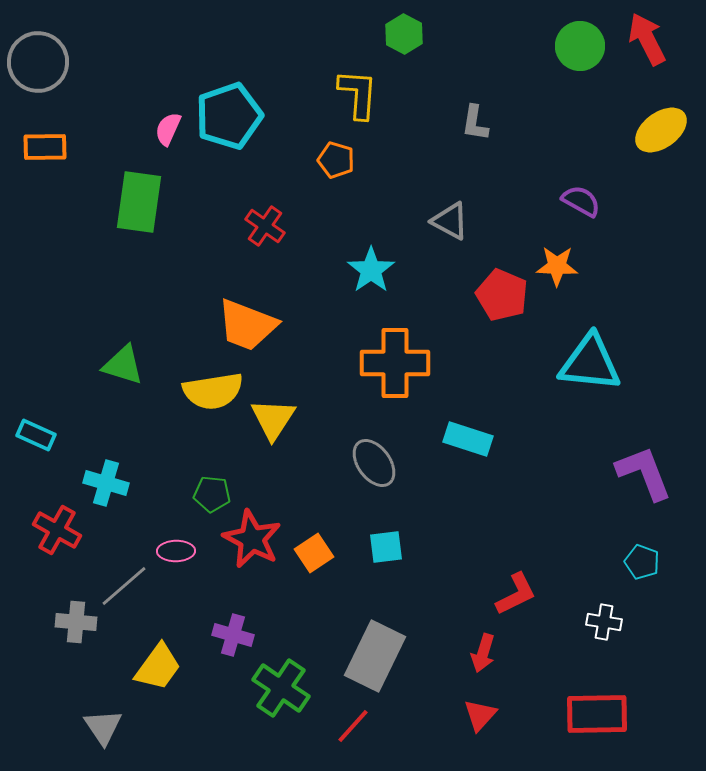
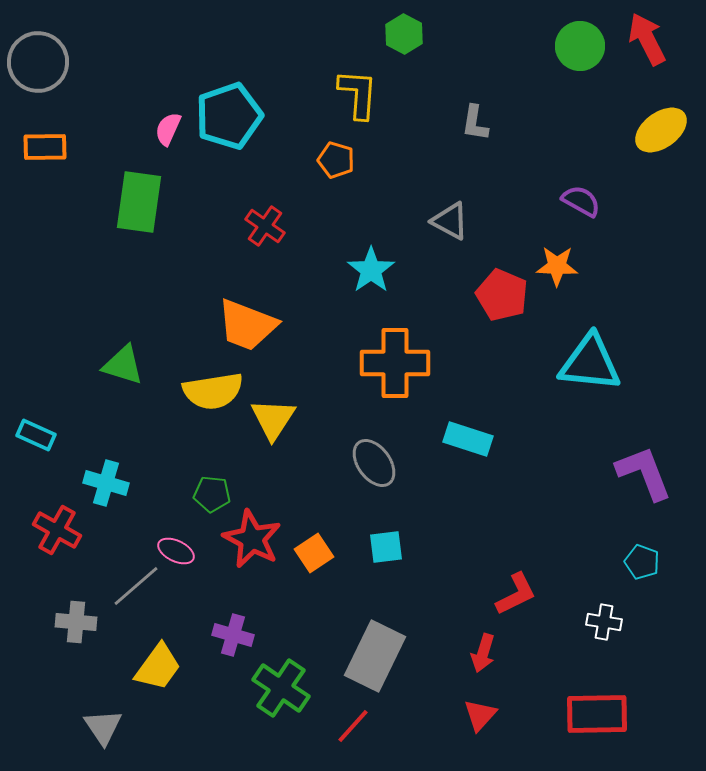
pink ellipse at (176, 551): rotated 27 degrees clockwise
gray line at (124, 586): moved 12 px right
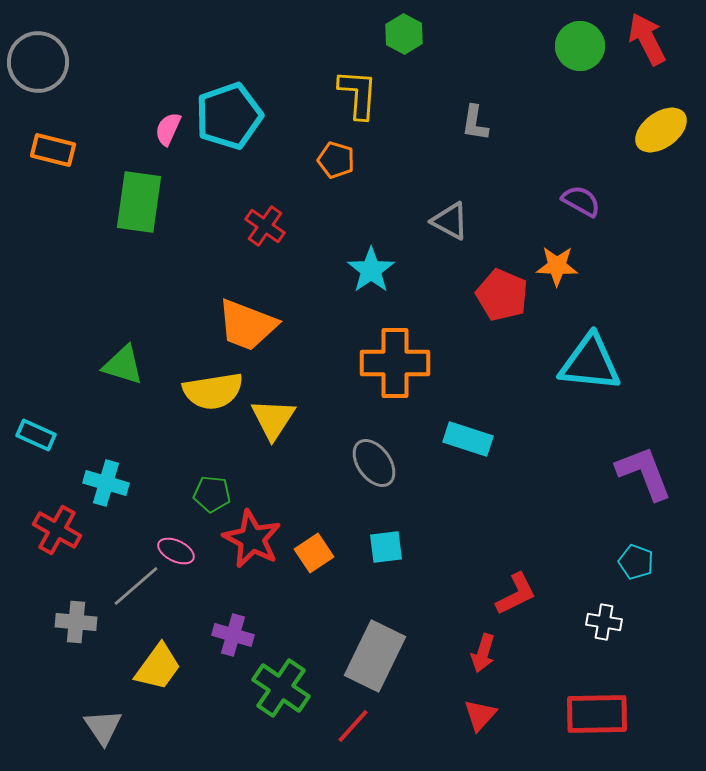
orange rectangle at (45, 147): moved 8 px right, 3 px down; rotated 15 degrees clockwise
cyan pentagon at (642, 562): moved 6 px left
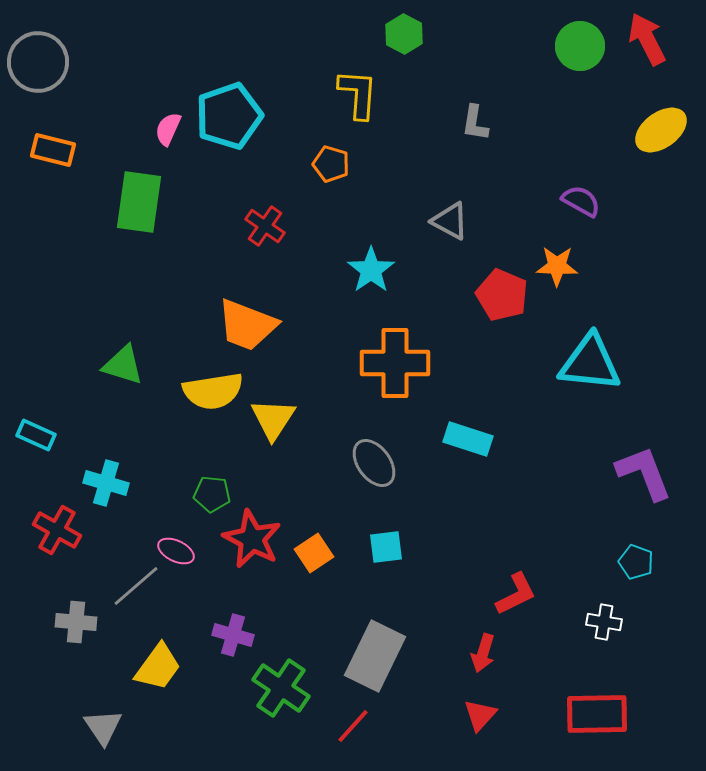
orange pentagon at (336, 160): moved 5 px left, 4 px down
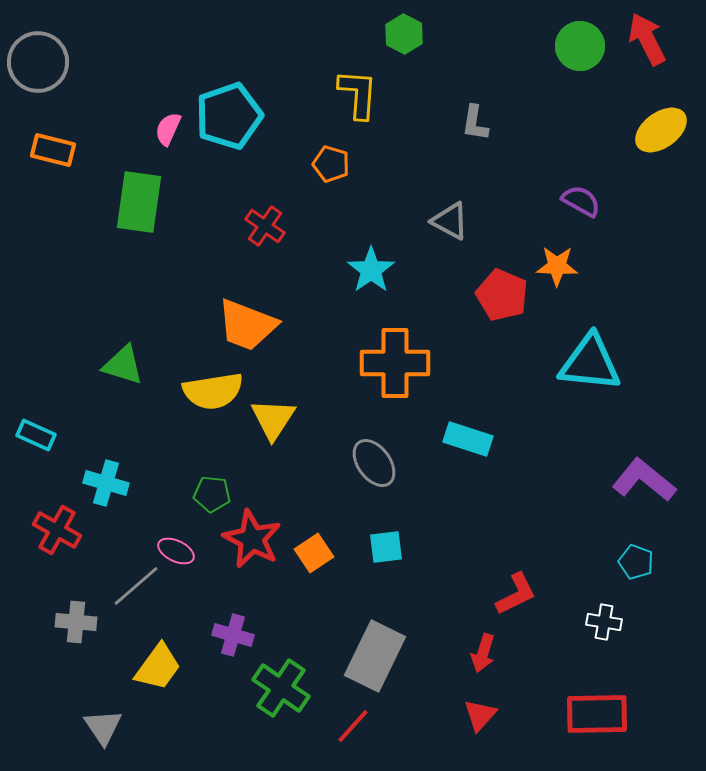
purple L-shape at (644, 473): moved 7 px down; rotated 30 degrees counterclockwise
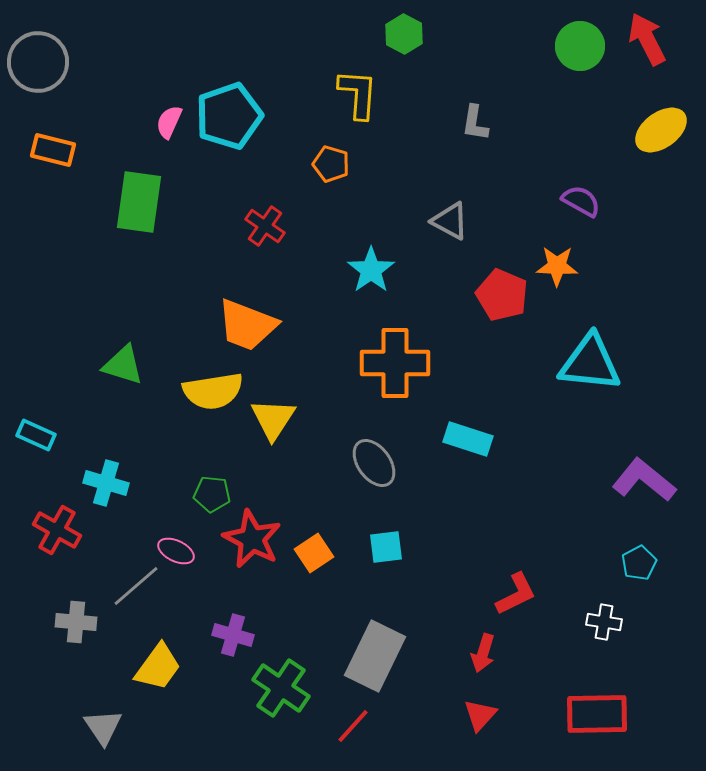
pink semicircle at (168, 129): moved 1 px right, 7 px up
cyan pentagon at (636, 562): moved 3 px right, 1 px down; rotated 24 degrees clockwise
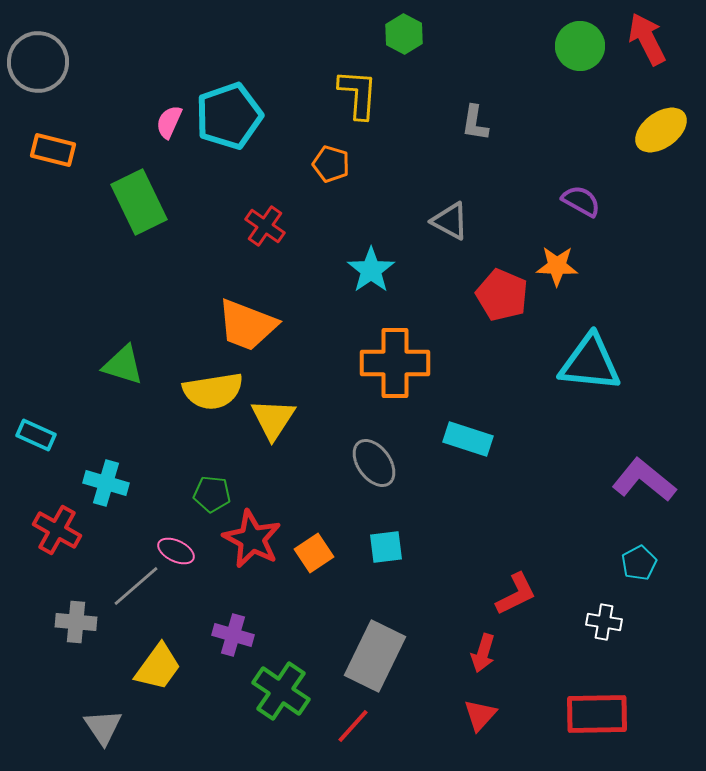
green rectangle at (139, 202): rotated 34 degrees counterclockwise
green cross at (281, 688): moved 3 px down
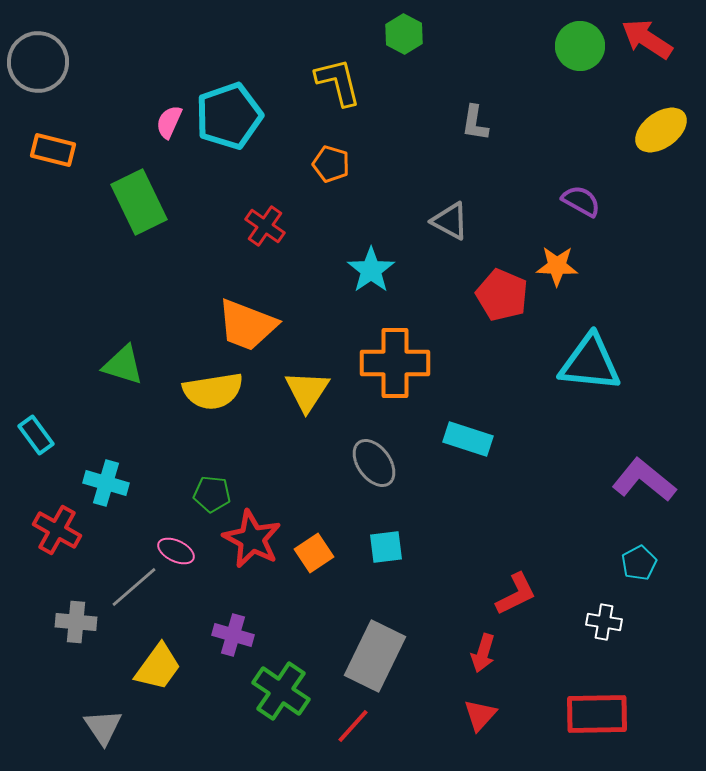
red arrow at (647, 39): rotated 30 degrees counterclockwise
yellow L-shape at (358, 94): moved 20 px left, 12 px up; rotated 18 degrees counterclockwise
yellow triangle at (273, 419): moved 34 px right, 28 px up
cyan rectangle at (36, 435): rotated 30 degrees clockwise
gray line at (136, 586): moved 2 px left, 1 px down
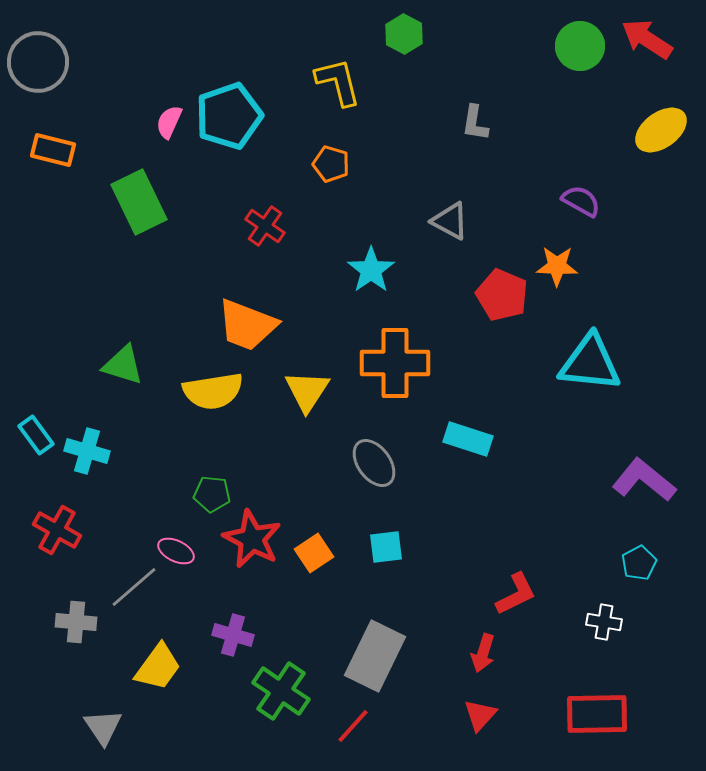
cyan cross at (106, 483): moved 19 px left, 32 px up
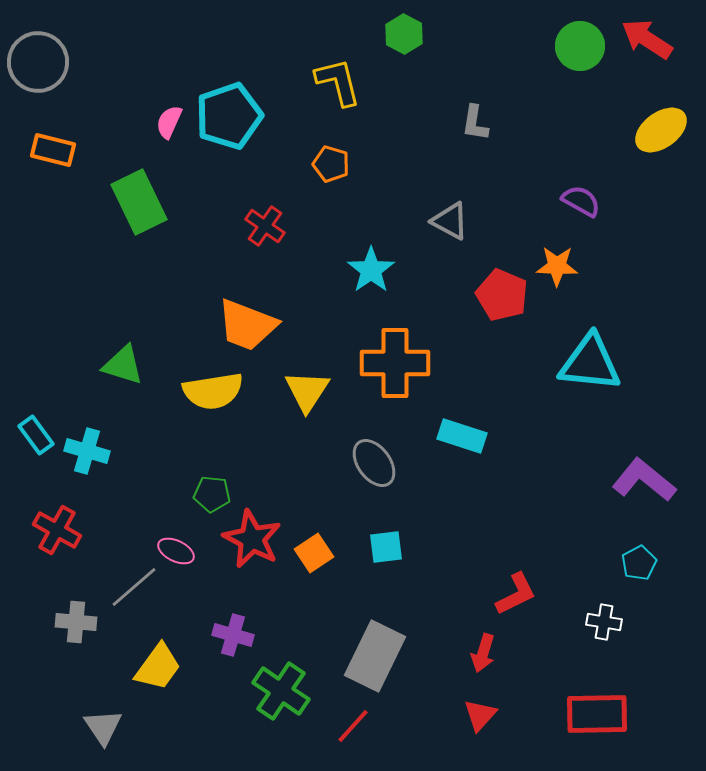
cyan rectangle at (468, 439): moved 6 px left, 3 px up
